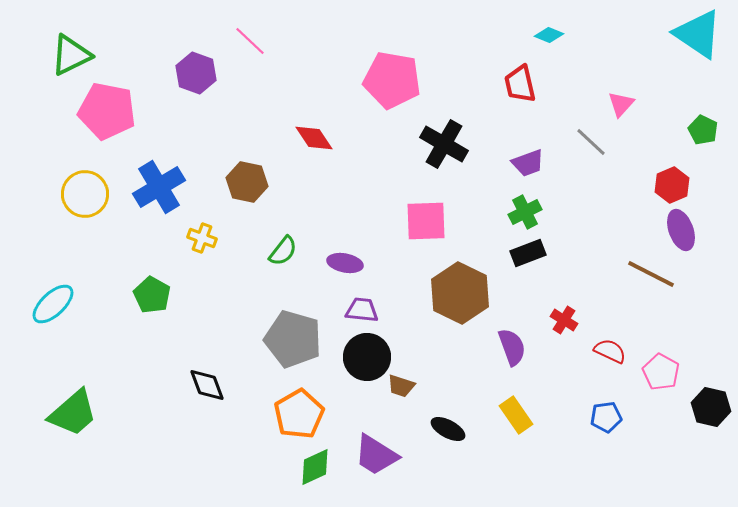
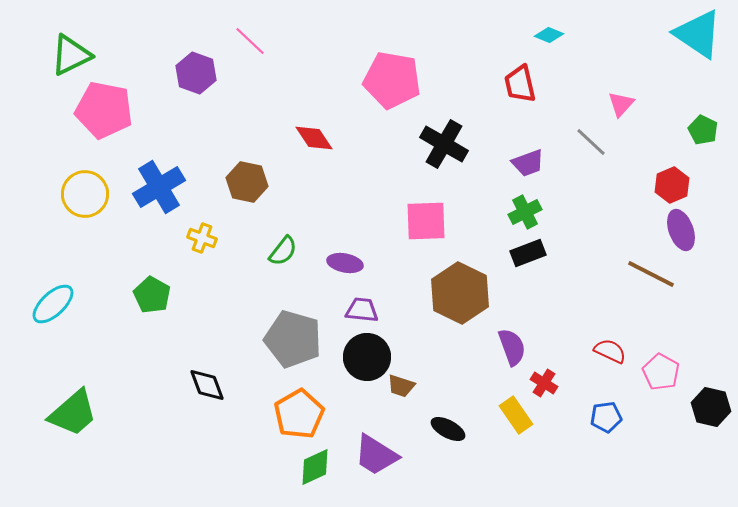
pink pentagon at (107, 111): moved 3 px left, 1 px up
red cross at (564, 320): moved 20 px left, 63 px down
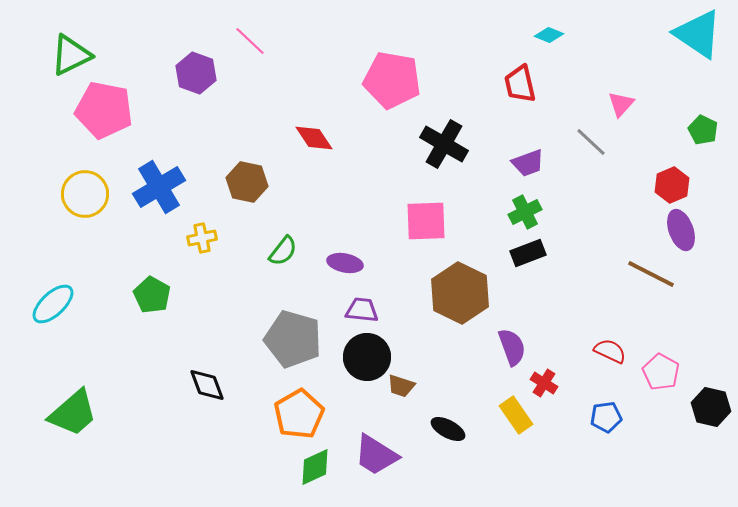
yellow cross at (202, 238): rotated 32 degrees counterclockwise
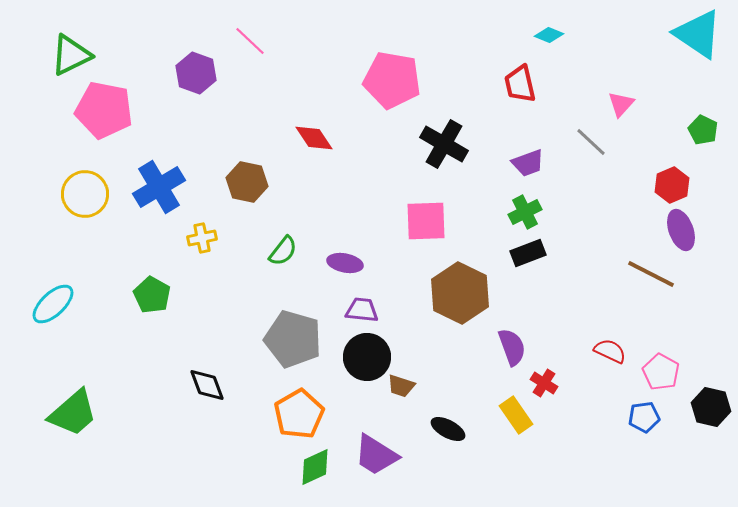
blue pentagon at (606, 417): moved 38 px right
